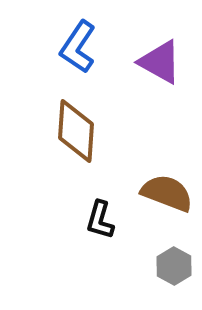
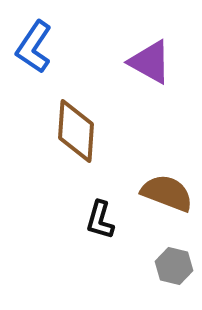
blue L-shape: moved 44 px left
purple triangle: moved 10 px left
gray hexagon: rotated 15 degrees counterclockwise
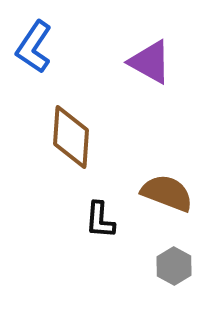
brown diamond: moved 5 px left, 6 px down
black L-shape: rotated 12 degrees counterclockwise
gray hexagon: rotated 15 degrees clockwise
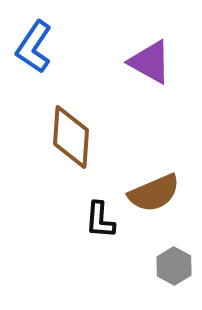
brown semicircle: moved 13 px left; rotated 136 degrees clockwise
